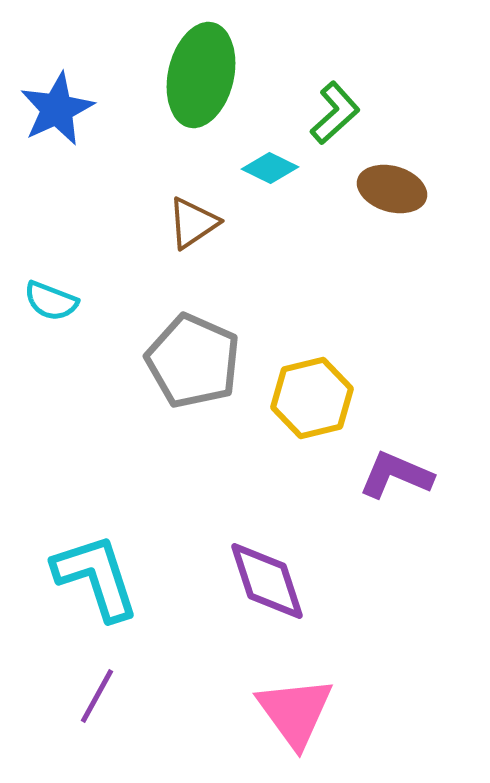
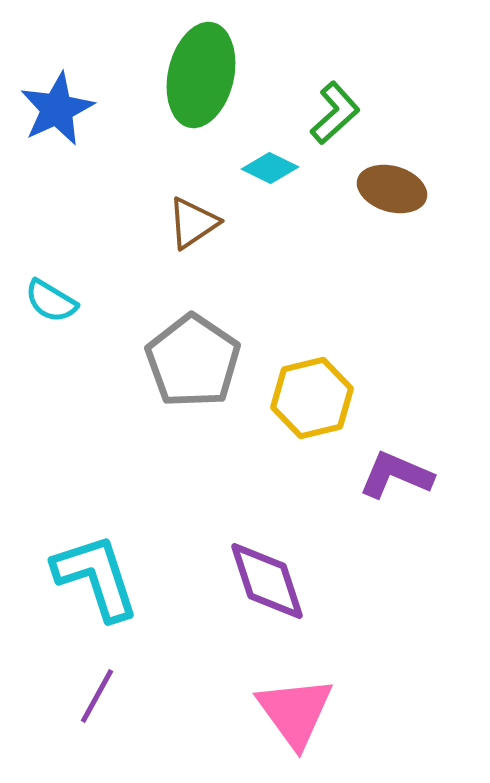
cyan semicircle: rotated 10 degrees clockwise
gray pentagon: rotated 10 degrees clockwise
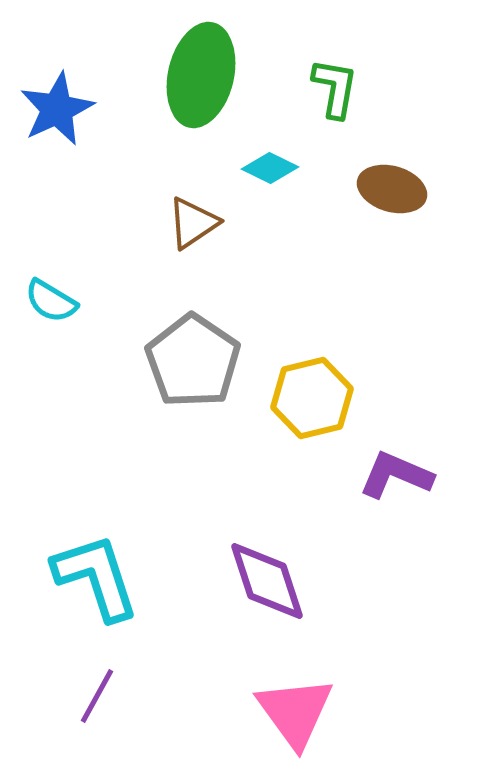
green L-shape: moved 25 px up; rotated 38 degrees counterclockwise
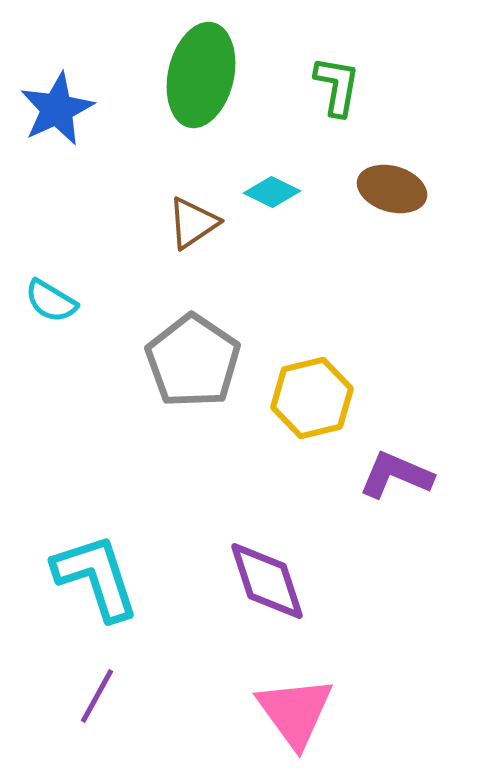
green L-shape: moved 2 px right, 2 px up
cyan diamond: moved 2 px right, 24 px down
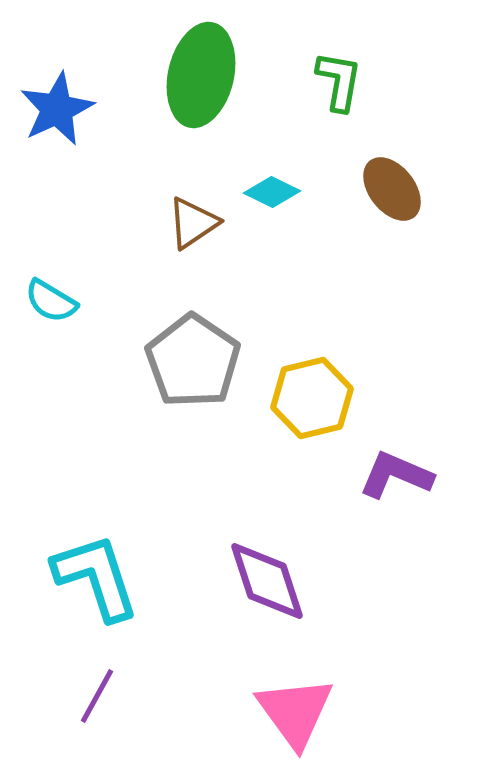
green L-shape: moved 2 px right, 5 px up
brown ellipse: rotated 36 degrees clockwise
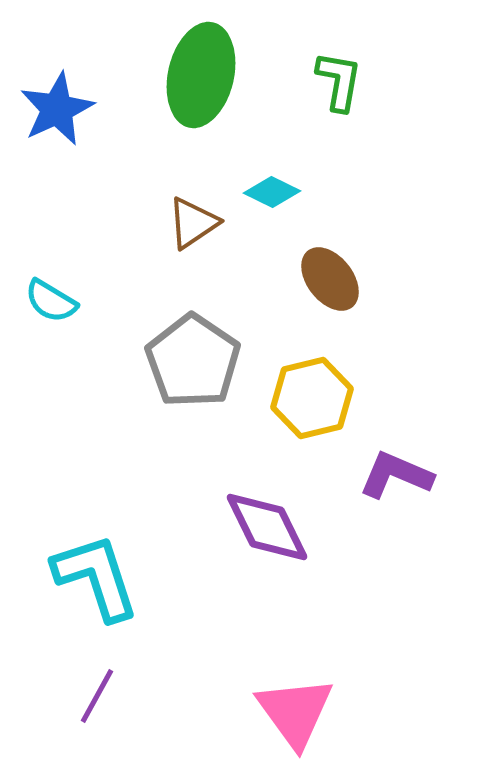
brown ellipse: moved 62 px left, 90 px down
purple diamond: moved 54 px up; rotated 8 degrees counterclockwise
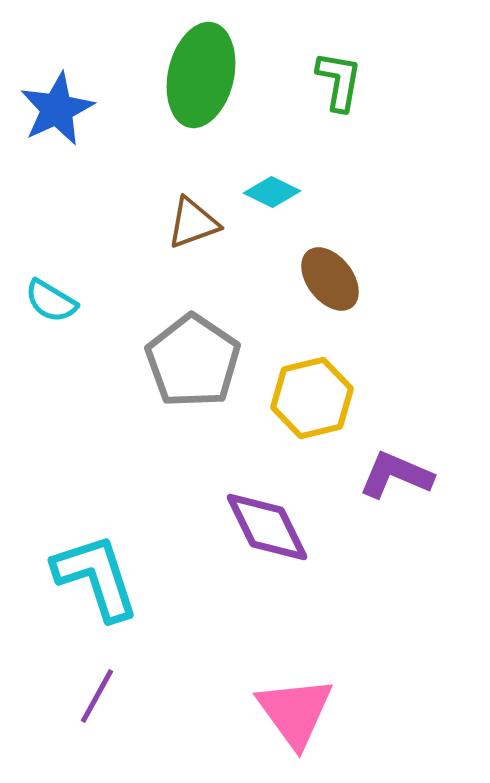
brown triangle: rotated 14 degrees clockwise
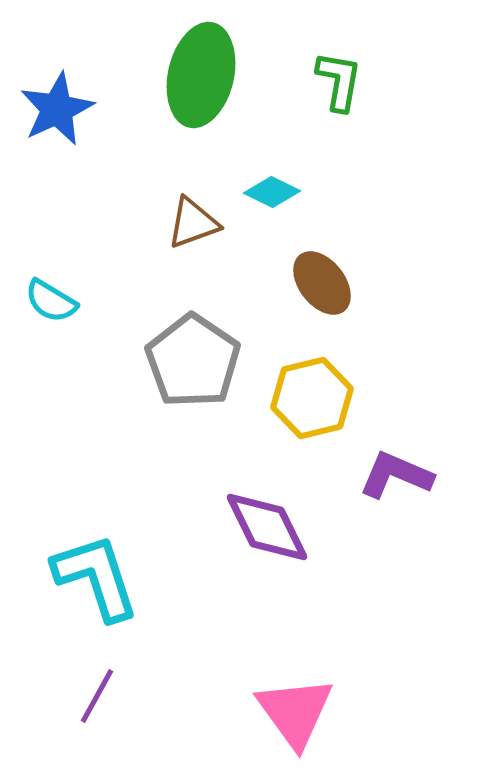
brown ellipse: moved 8 px left, 4 px down
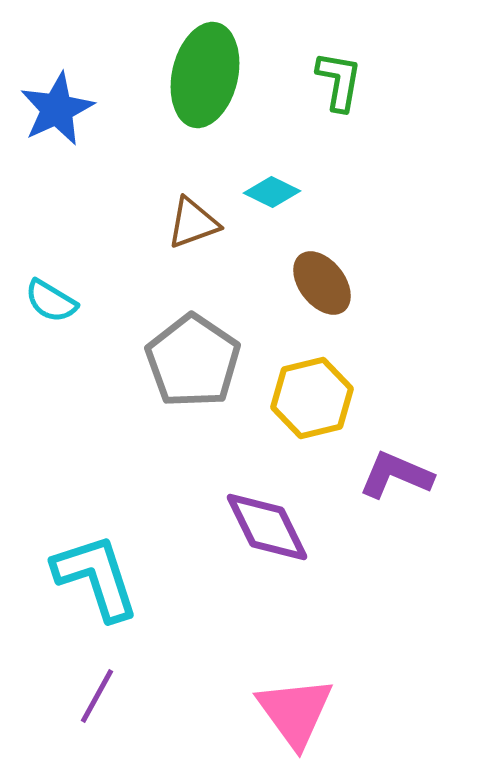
green ellipse: moved 4 px right
